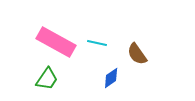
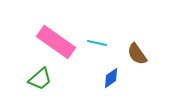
pink rectangle: rotated 6 degrees clockwise
green trapezoid: moved 7 px left; rotated 15 degrees clockwise
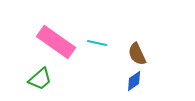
brown semicircle: rotated 10 degrees clockwise
blue diamond: moved 23 px right, 3 px down
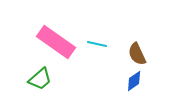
cyan line: moved 1 px down
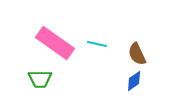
pink rectangle: moved 1 px left, 1 px down
green trapezoid: rotated 40 degrees clockwise
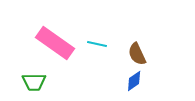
green trapezoid: moved 6 px left, 3 px down
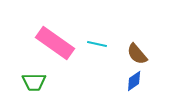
brown semicircle: rotated 15 degrees counterclockwise
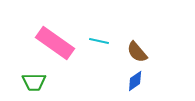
cyan line: moved 2 px right, 3 px up
brown semicircle: moved 2 px up
blue diamond: moved 1 px right
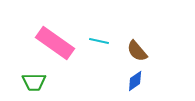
brown semicircle: moved 1 px up
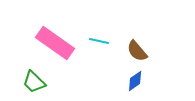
green trapezoid: rotated 45 degrees clockwise
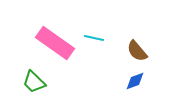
cyan line: moved 5 px left, 3 px up
blue diamond: rotated 15 degrees clockwise
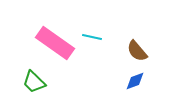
cyan line: moved 2 px left, 1 px up
